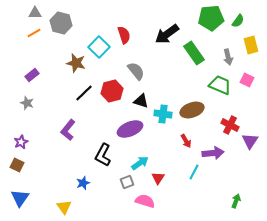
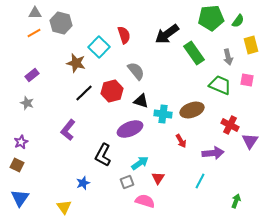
pink square: rotated 16 degrees counterclockwise
red arrow: moved 5 px left
cyan line: moved 6 px right, 9 px down
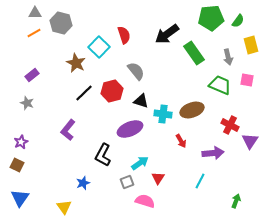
brown star: rotated 12 degrees clockwise
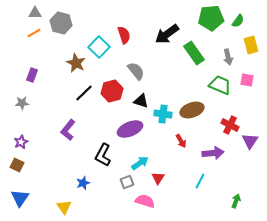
purple rectangle: rotated 32 degrees counterclockwise
gray star: moved 5 px left; rotated 24 degrees counterclockwise
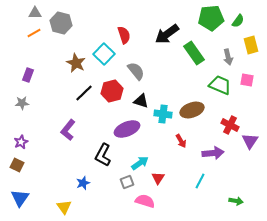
cyan square: moved 5 px right, 7 px down
purple rectangle: moved 4 px left
purple ellipse: moved 3 px left
green arrow: rotated 80 degrees clockwise
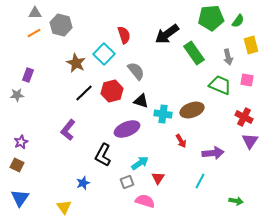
gray hexagon: moved 2 px down
gray star: moved 5 px left, 8 px up
red cross: moved 14 px right, 8 px up
